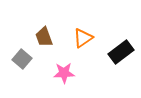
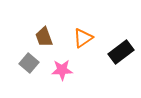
gray square: moved 7 px right, 4 px down
pink star: moved 2 px left, 3 px up
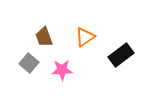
orange triangle: moved 2 px right, 1 px up
black rectangle: moved 3 px down
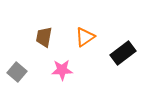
brown trapezoid: rotated 30 degrees clockwise
black rectangle: moved 2 px right, 2 px up
gray square: moved 12 px left, 9 px down
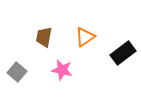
pink star: rotated 15 degrees clockwise
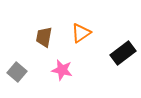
orange triangle: moved 4 px left, 4 px up
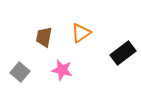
gray square: moved 3 px right
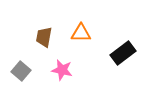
orange triangle: rotated 35 degrees clockwise
gray square: moved 1 px right, 1 px up
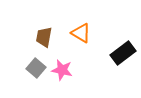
orange triangle: rotated 30 degrees clockwise
gray square: moved 15 px right, 3 px up
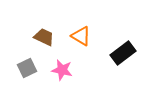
orange triangle: moved 3 px down
brown trapezoid: rotated 105 degrees clockwise
gray square: moved 9 px left; rotated 24 degrees clockwise
